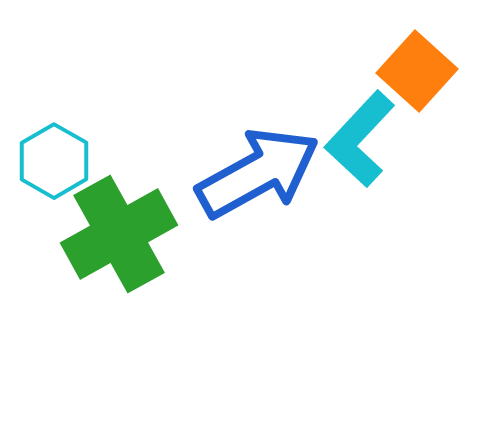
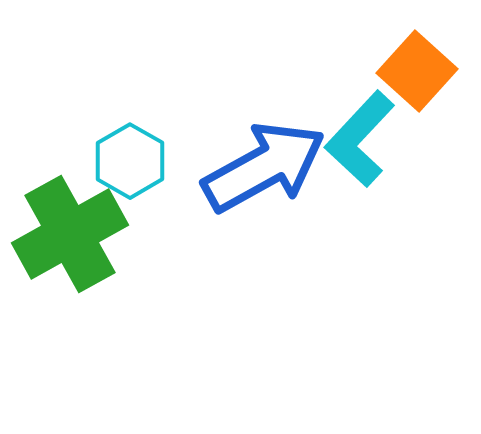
cyan hexagon: moved 76 px right
blue arrow: moved 6 px right, 6 px up
green cross: moved 49 px left
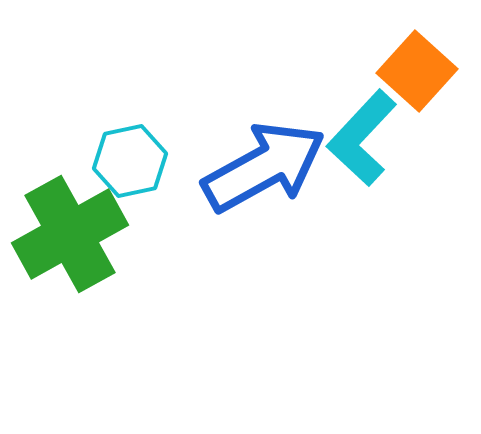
cyan L-shape: moved 2 px right, 1 px up
cyan hexagon: rotated 18 degrees clockwise
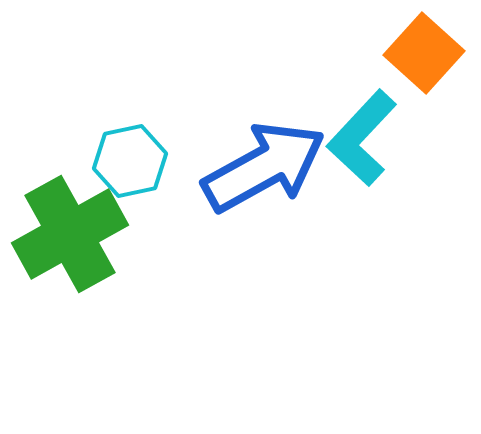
orange square: moved 7 px right, 18 px up
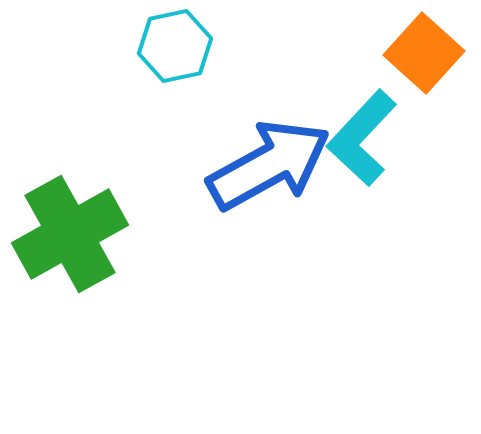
cyan hexagon: moved 45 px right, 115 px up
blue arrow: moved 5 px right, 2 px up
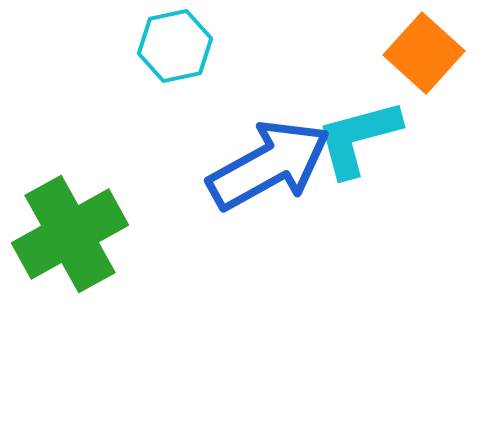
cyan L-shape: moved 4 px left; rotated 32 degrees clockwise
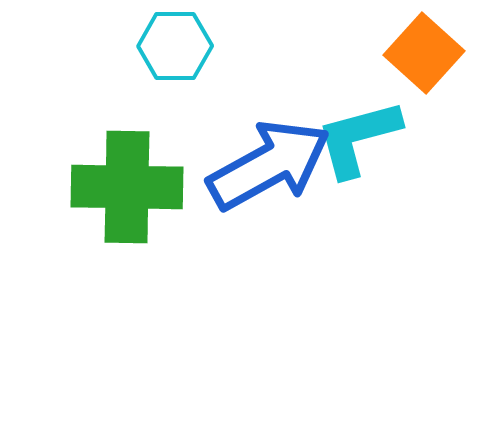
cyan hexagon: rotated 12 degrees clockwise
green cross: moved 57 px right, 47 px up; rotated 30 degrees clockwise
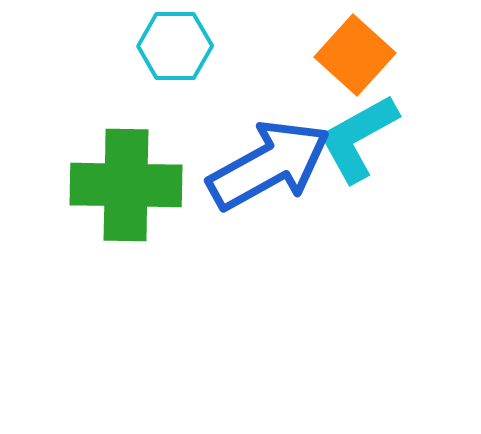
orange square: moved 69 px left, 2 px down
cyan L-shape: rotated 14 degrees counterclockwise
green cross: moved 1 px left, 2 px up
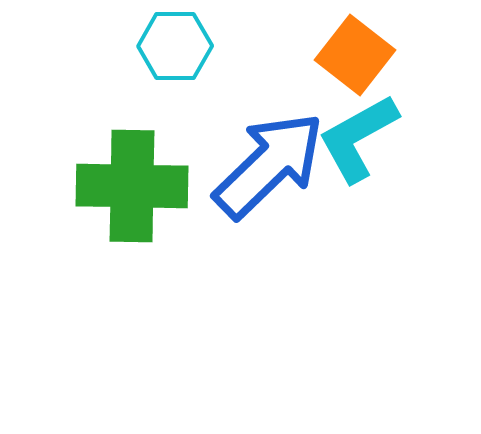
orange square: rotated 4 degrees counterclockwise
blue arrow: rotated 15 degrees counterclockwise
green cross: moved 6 px right, 1 px down
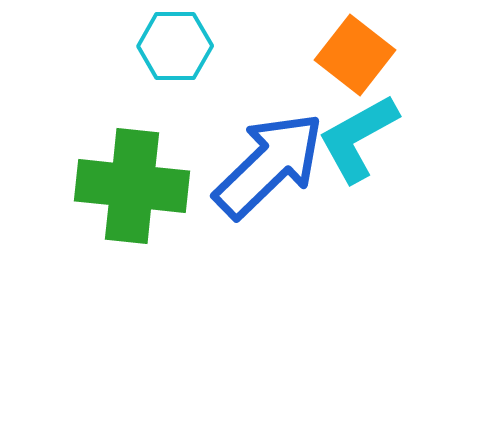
green cross: rotated 5 degrees clockwise
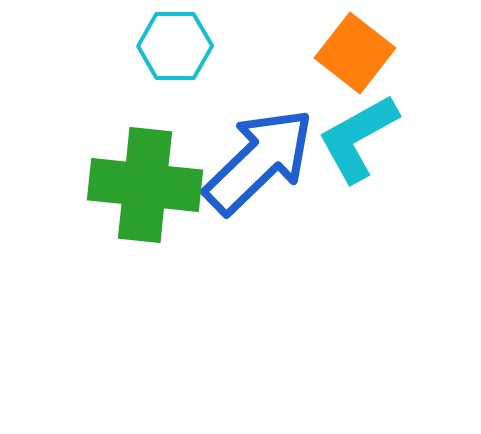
orange square: moved 2 px up
blue arrow: moved 10 px left, 4 px up
green cross: moved 13 px right, 1 px up
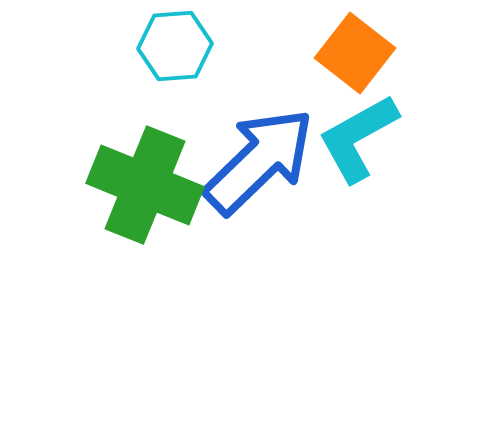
cyan hexagon: rotated 4 degrees counterclockwise
green cross: rotated 16 degrees clockwise
